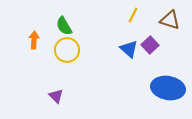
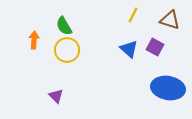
purple square: moved 5 px right, 2 px down; rotated 18 degrees counterclockwise
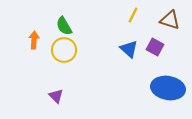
yellow circle: moved 3 px left
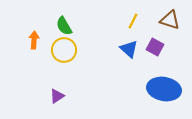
yellow line: moved 6 px down
blue ellipse: moved 4 px left, 1 px down
purple triangle: moved 1 px right; rotated 42 degrees clockwise
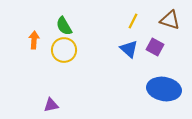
purple triangle: moved 6 px left, 9 px down; rotated 21 degrees clockwise
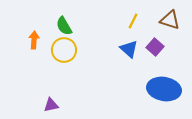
purple square: rotated 12 degrees clockwise
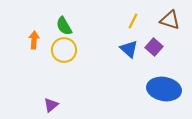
purple square: moved 1 px left
purple triangle: rotated 28 degrees counterclockwise
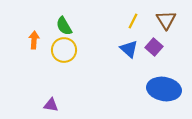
brown triangle: moved 4 px left; rotated 40 degrees clockwise
purple triangle: rotated 49 degrees clockwise
